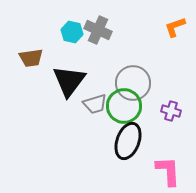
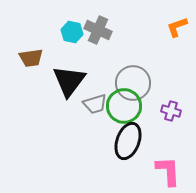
orange L-shape: moved 2 px right
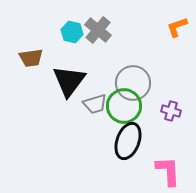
gray cross: rotated 16 degrees clockwise
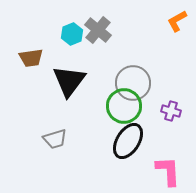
orange L-shape: moved 6 px up; rotated 10 degrees counterclockwise
cyan hexagon: moved 2 px down; rotated 25 degrees clockwise
gray trapezoid: moved 40 px left, 35 px down
black ellipse: rotated 12 degrees clockwise
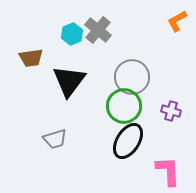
gray circle: moved 1 px left, 6 px up
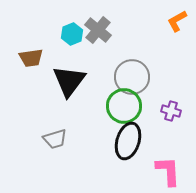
black ellipse: rotated 15 degrees counterclockwise
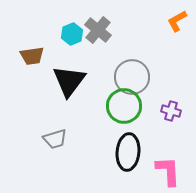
brown trapezoid: moved 1 px right, 2 px up
black ellipse: moved 11 px down; rotated 12 degrees counterclockwise
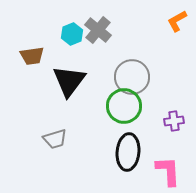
purple cross: moved 3 px right, 10 px down; rotated 24 degrees counterclockwise
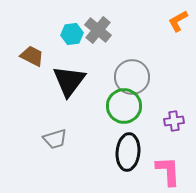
orange L-shape: moved 1 px right
cyan hexagon: rotated 15 degrees clockwise
brown trapezoid: rotated 145 degrees counterclockwise
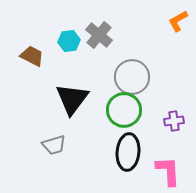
gray cross: moved 1 px right, 5 px down
cyan hexagon: moved 3 px left, 7 px down
black triangle: moved 3 px right, 18 px down
green circle: moved 4 px down
gray trapezoid: moved 1 px left, 6 px down
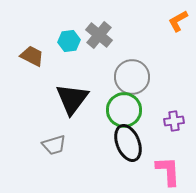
black ellipse: moved 9 px up; rotated 27 degrees counterclockwise
